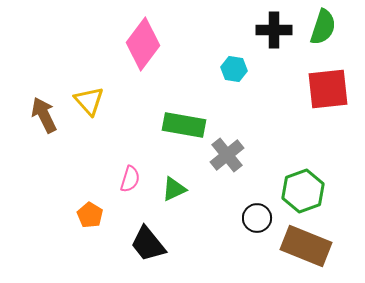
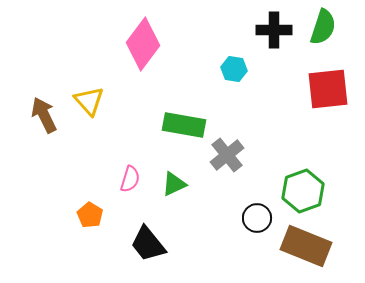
green triangle: moved 5 px up
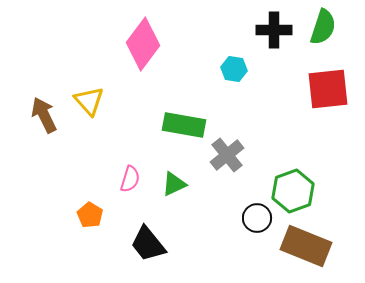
green hexagon: moved 10 px left
